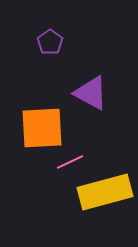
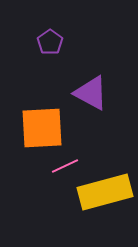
pink line: moved 5 px left, 4 px down
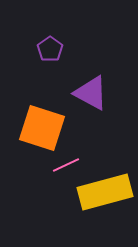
purple pentagon: moved 7 px down
orange square: rotated 21 degrees clockwise
pink line: moved 1 px right, 1 px up
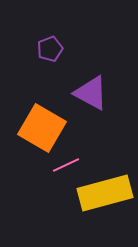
purple pentagon: rotated 15 degrees clockwise
orange square: rotated 12 degrees clockwise
yellow rectangle: moved 1 px down
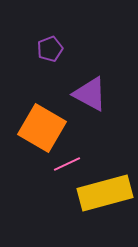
purple triangle: moved 1 px left, 1 px down
pink line: moved 1 px right, 1 px up
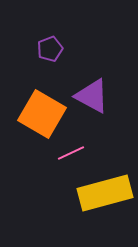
purple triangle: moved 2 px right, 2 px down
orange square: moved 14 px up
pink line: moved 4 px right, 11 px up
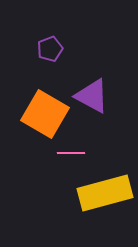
orange square: moved 3 px right
pink line: rotated 24 degrees clockwise
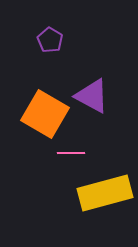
purple pentagon: moved 9 px up; rotated 20 degrees counterclockwise
